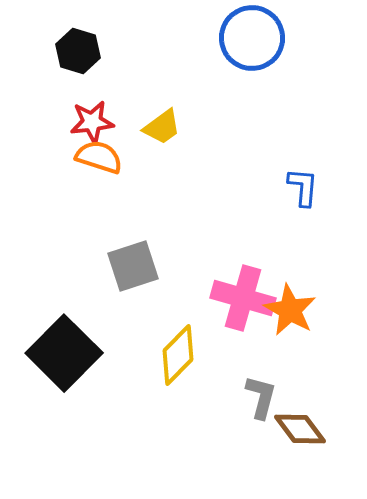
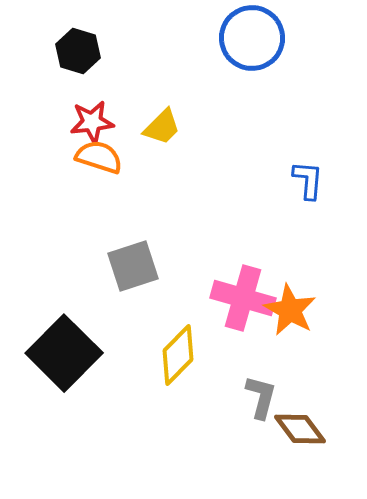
yellow trapezoid: rotated 9 degrees counterclockwise
blue L-shape: moved 5 px right, 7 px up
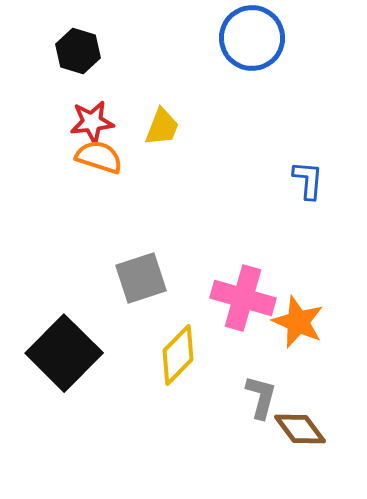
yellow trapezoid: rotated 24 degrees counterclockwise
gray square: moved 8 px right, 12 px down
orange star: moved 8 px right, 12 px down; rotated 6 degrees counterclockwise
